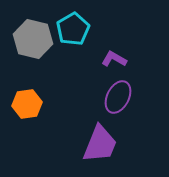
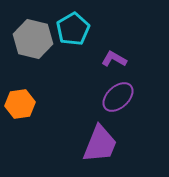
purple ellipse: rotated 20 degrees clockwise
orange hexagon: moved 7 px left
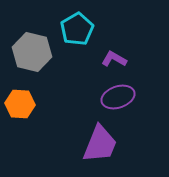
cyan pentagon: moved 4 px right
gray hexagon: moved 1 px left, 13 px down
purple ellipse: rotated 24 degrees clockwise
orange hexagon: rotated 12 degrees clockwise
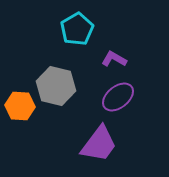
gray hexagon: moved 24 px right, 34 px down
purple ellipse: rotated 20 degrees counterclockwise
orange hexagon: moved 2 px down
purple trapezoid: moved 1 px left; rotated 15 degrees clockwise
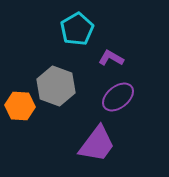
purple L-shape: moved 3 px left, 1 px up
gray hexagon: rotated 6 degrees clockwise
purple trapezoid: moved 2 px left
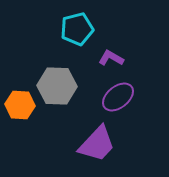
cyan pentagon: rotated 16 degrees clockwise
gray hexagon: moved 1 px right; rotated 18 degrees counterclockwise
orange hexagon: moved 1 px up
purple trapezoid: rotated 6 degrees clockwise
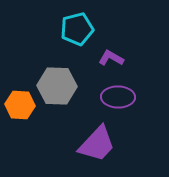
purple ellipse: rotated 40 degrees clockwise
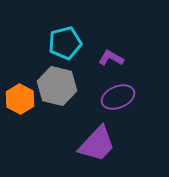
cyan pentagon: moved 12 px left, 14 px down
gray hexagon: rotated 12 degrees clockwise
purple ellipse: rotated 24 degrees counterclockwise
orange hexagon: moved 6 px up; rotated 24 degrees clockwise
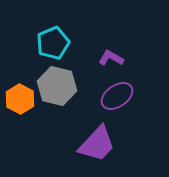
cyan pentagon: moved 12 px left; rotated 8 degrees counterclockwise
purple ellipse: moved 1 px left, 1 px up; rotated 12 degrees counterclockwise
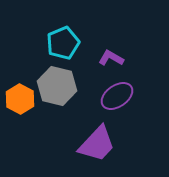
cyan pentagon: moved 10 px right
